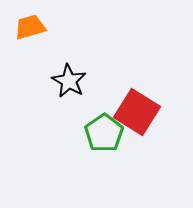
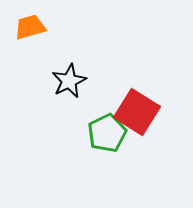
black star: rotated 16 degrees clockwise
green pentagon: moved 3 px right; rotated 9 degrees clockwise
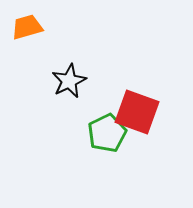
orange trapezoid: moved 3 px left
red square: rotated 12 degrees counterclockwise
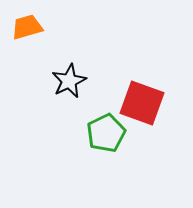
red square: moved 5 px right, 9 px up
green pentagon: moved 1 px left
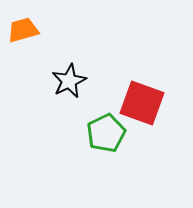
orange trapezoid: moved 4 px left, 3 px down
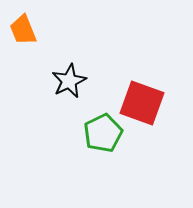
orange trapezoid: rotated 96 degrees counterclockwise
green pentagon: moved 3 px left
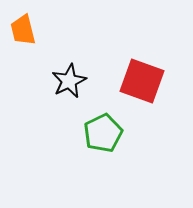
orange trapezoid: rotated 8 degrees clockwise
red square: moved 22 px up
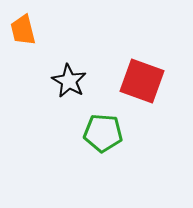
black star: rotated 16 degrees counterclockwise
green pentagon: rotated 30 degrees clockwise
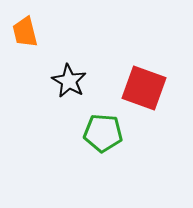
orange trapezoid: moved 2 px right, 2 px down
red square: moved 2 px right, 7 px down
